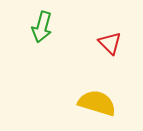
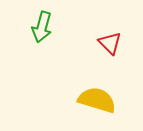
yellow semicircle: moved 3 px up
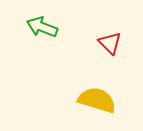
green arrow: rotated 96 degrees clockwise
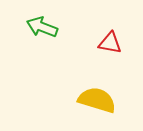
red triangle: rotated 35 degrees counterclockwise
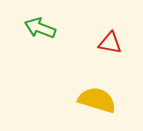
green arrow: moved 2 px left, 1 px down
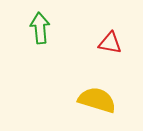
green arrow: rotated 64 degrees clockwise
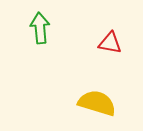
yellow semicircle: moved 3 px down
